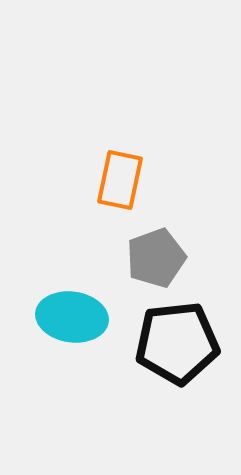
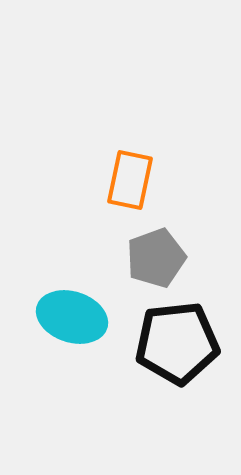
orange rectangle: moved 10 px right
cyan ellipse: rotated 10 degrees clockwise
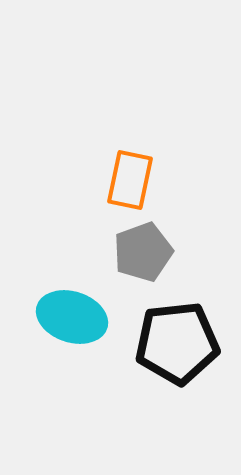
gray pentagon: moved 13 px left, 6 px up
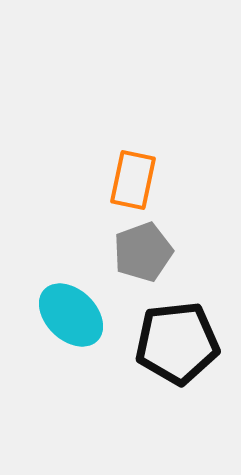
orange rectangle: moved 3 px right
cyan ellipse: moved 1 px left, 2 px up; rotated 26 degrees clockwise
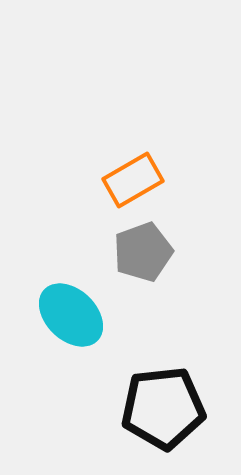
orange rectangle: rotated 48 degrees clockwise
black pentagon: moved 14 px left, 65 px down
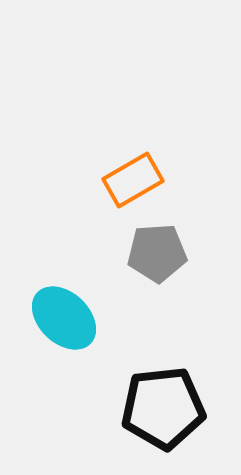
gray pentagon: moved 14 px right, 1 px down; rotated 16 degrees clockwise
cyan ellipse: moved 7 px left, 3 px down
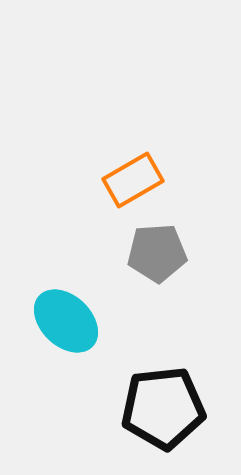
cyan ellipse: moved 2 px right, 3 px down
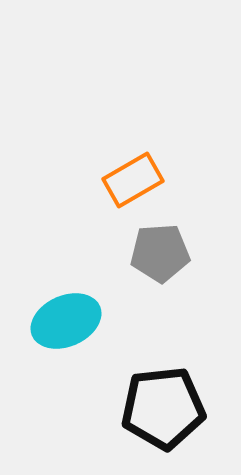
gray pentagon: moved 3 px right
cyan ellipse: rotated 68 degrees counterclockwise
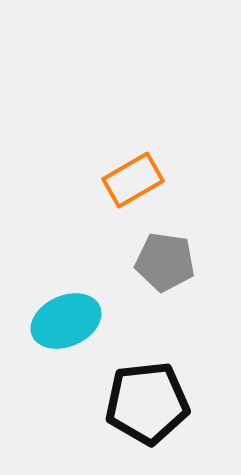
gray pentagon: moved 5 px right, 9 px down; rotated 12 degrees clockwise
black pentagon: moved 16 px left, 5 px up
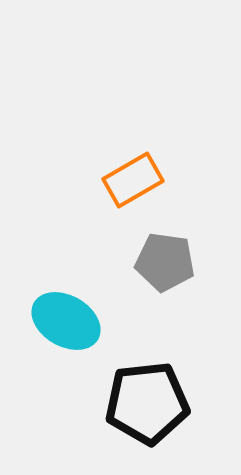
cyan ellipse: rotated 54 degrees clockwise
